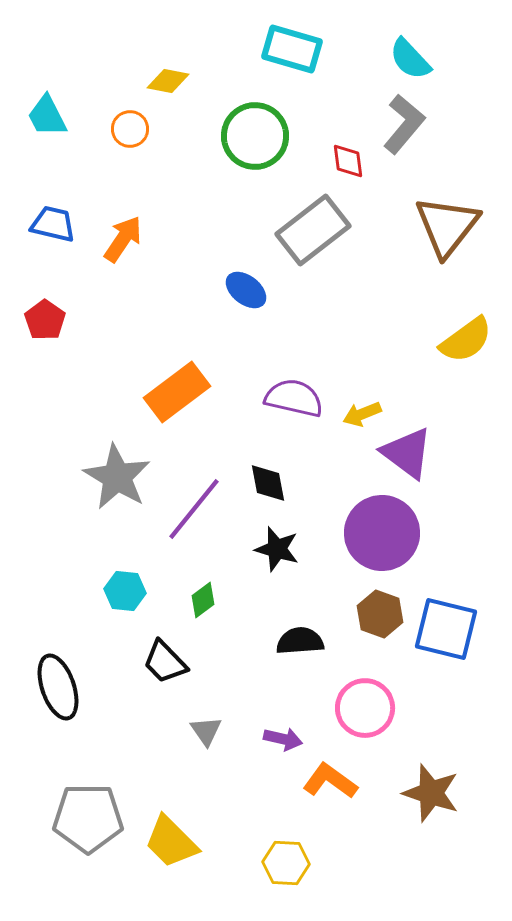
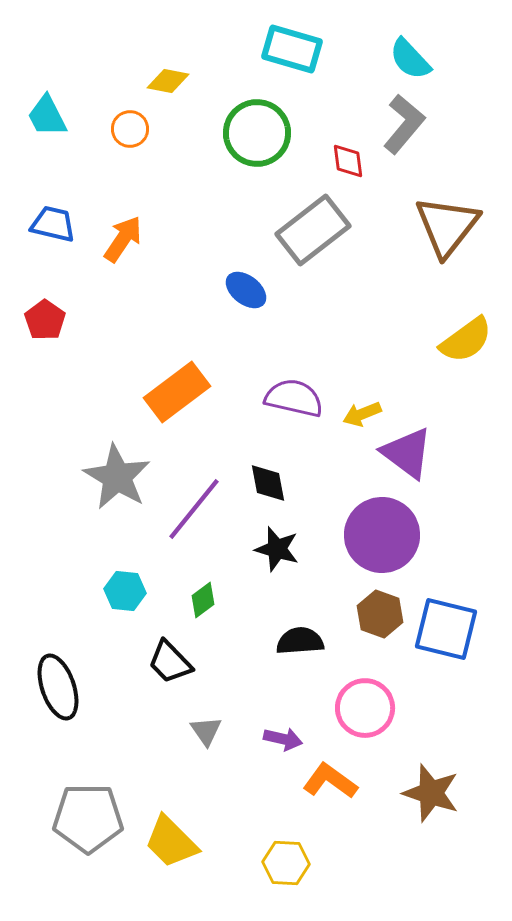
green circle: moved 2 px right, 3 px up
purple circle: moved 2 px down
black trapezoid: moved 5 px right
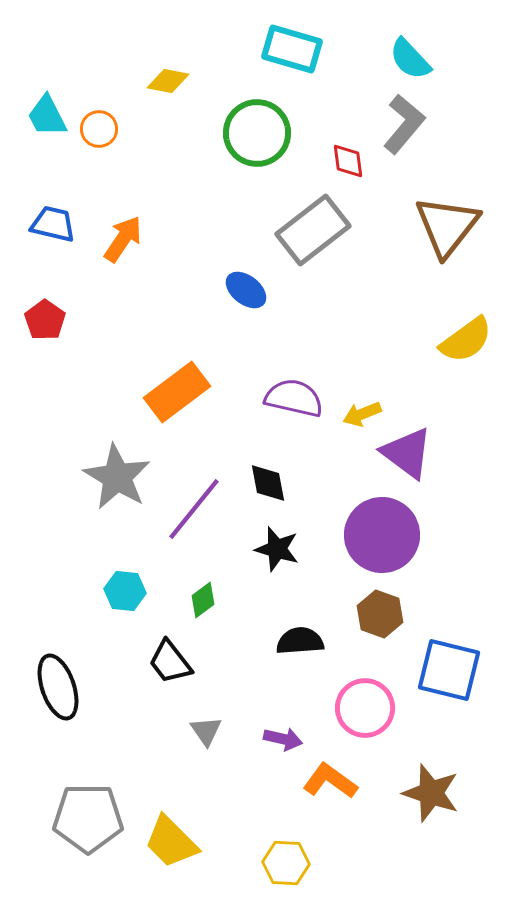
orange circle: moved 31 px left
blue square: moved 3 px right, 41 px down
black trapezoid: rotated 6 degrees clockwise
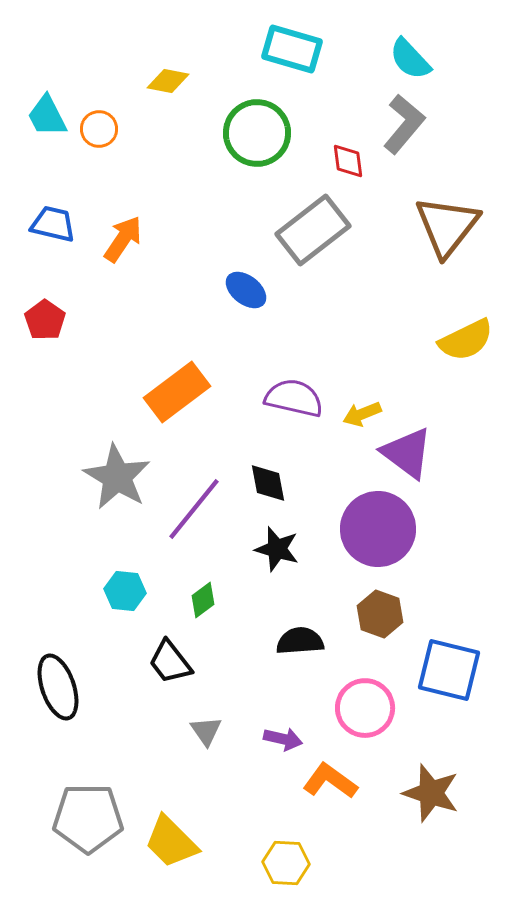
yellow semicircle: rotated 10 degrees clockwise
purple circle: moved 4 px left, 6 px up
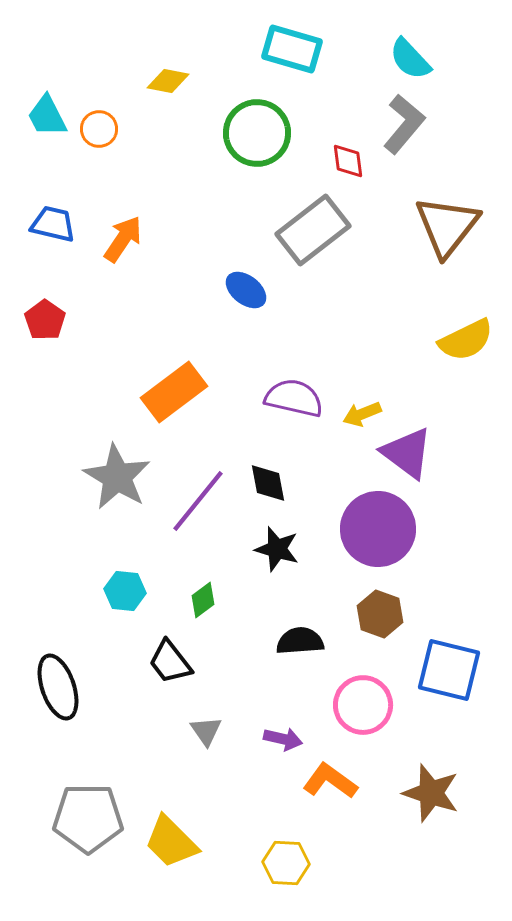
orange rectangle: moved 3 px left
purple line: moved 4 px right, 8 px up
pink circle: moved 2 px left, 3 px up
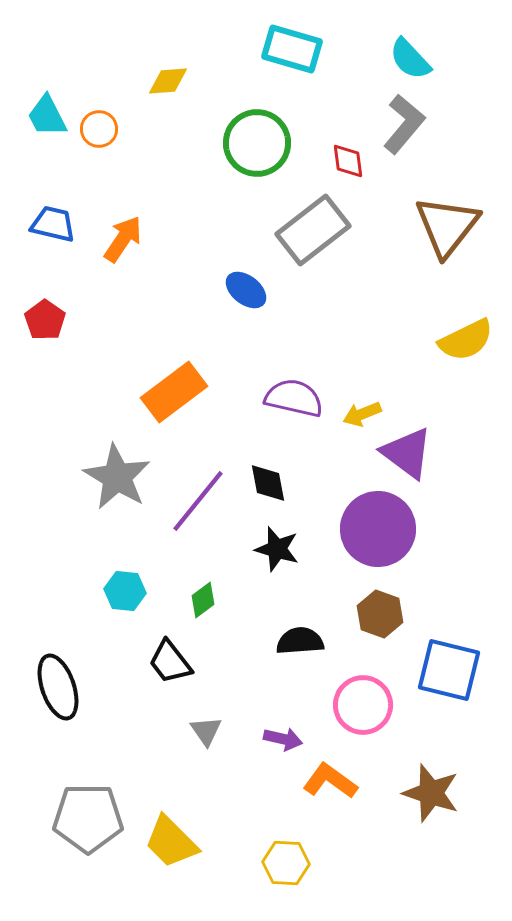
yellow diamond: rotated 15 degrees counterclockwise
green circle: moved 10 px down
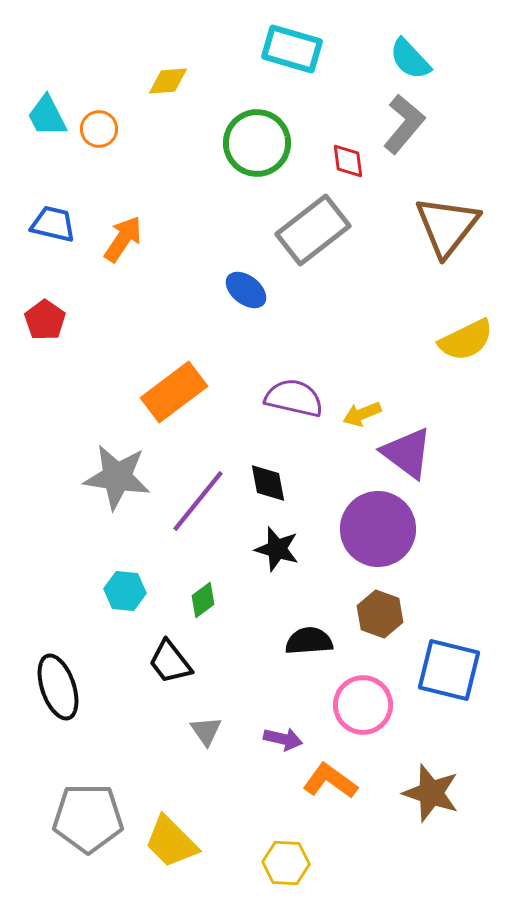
gray star: rotated 22 degrees counterclockwise
black semicircle: moved 9 px right
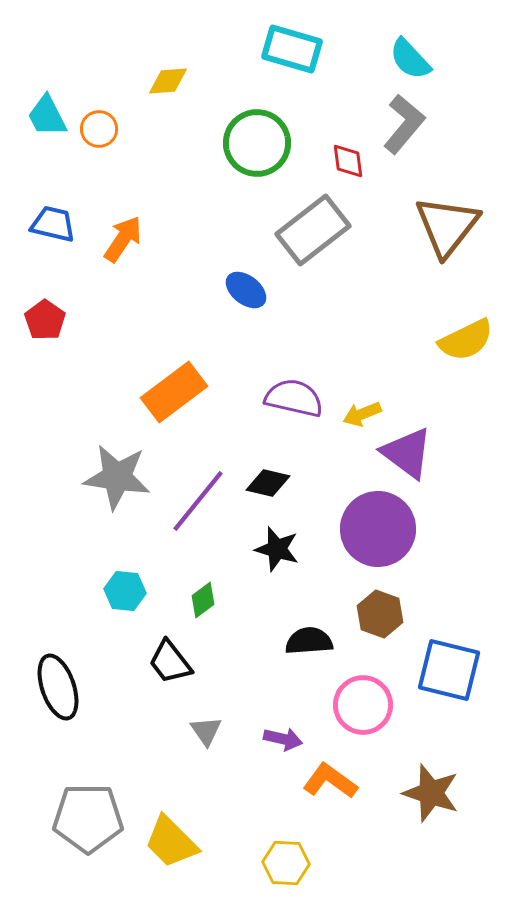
black diamond: rotated 66 degrees counterclockwise
